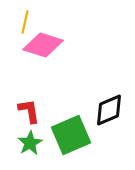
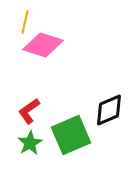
red L-shape: rotated 116 degrees counterclockwise
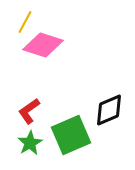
yellow line: rotated 15 degrees clockwise
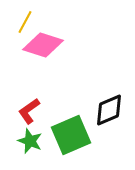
green star: moved 2 px up; rotated 20 degrees counterclockwise
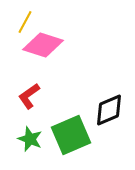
red L-shape: moved 15 px up
green star: moved 2 px up
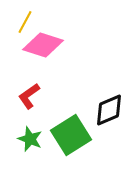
green square: rotated 9 degrees counterclockwise
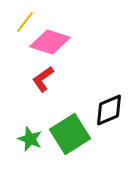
yellow line: rotated 10 degrees clockwise
pink diamond: moved 7 px right, 3 px up
red L-shape: moved 14 px right, 17 px up
green square: moved 1 px left, 1 px up
